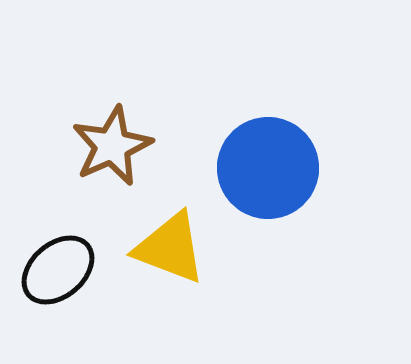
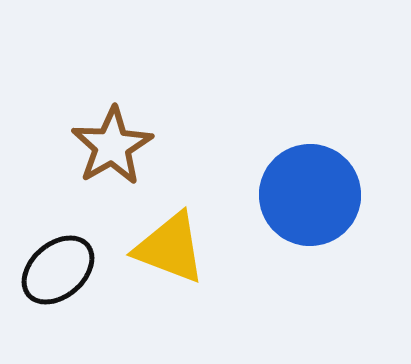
brown star: rotated 6 degrees counterclockwise
blue circle: moved 42 px right, 27 px down
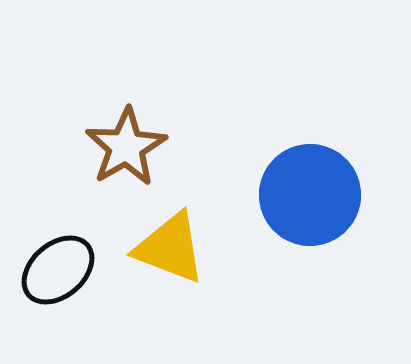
brown star: moved 14 px right, 1 px down
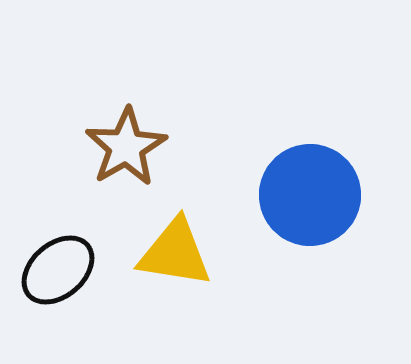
yellow triangle: moved 5 px right, 5 px down; rotated 12 degrees counterclockwise
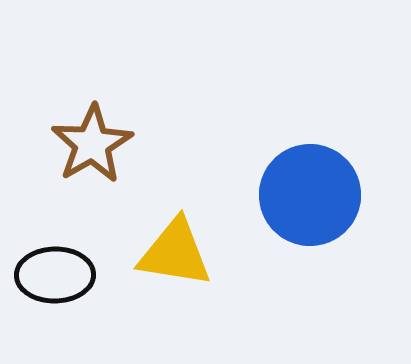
brown star: moved 34 px left, 3 px up
black ellipse: moved 3 px left, 5 px down; rotated 40 degrees clockwise
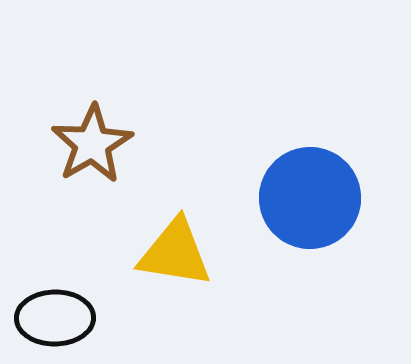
blue circle: moved 3 px down
black ellipse: moved 43 px down
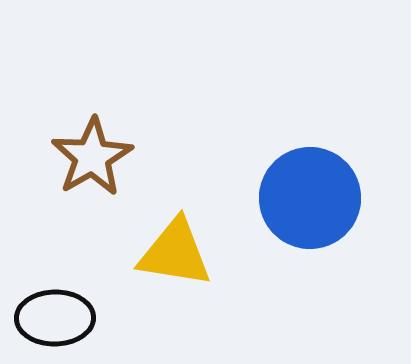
brown star: moved 13 px down
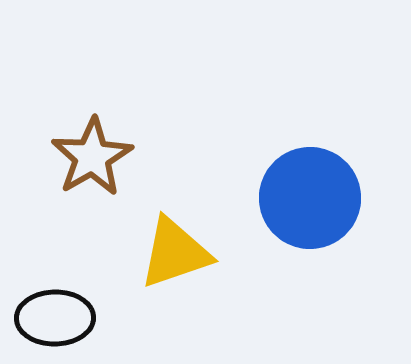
yellow triangle: rotated 28 degrees counterclockwise
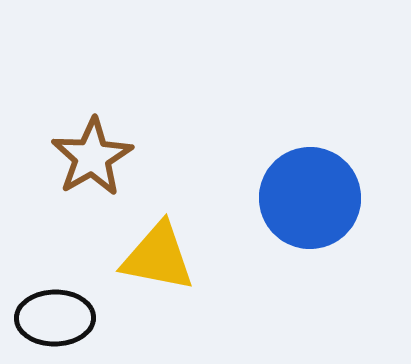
yellow triangle: moved 17 px left, 4 px down; rotated 30 degrees clockwise
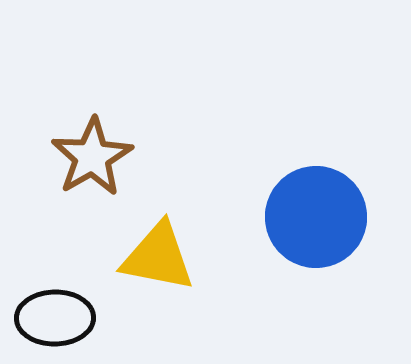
blue circle: moved 6 px right, 19 px down
